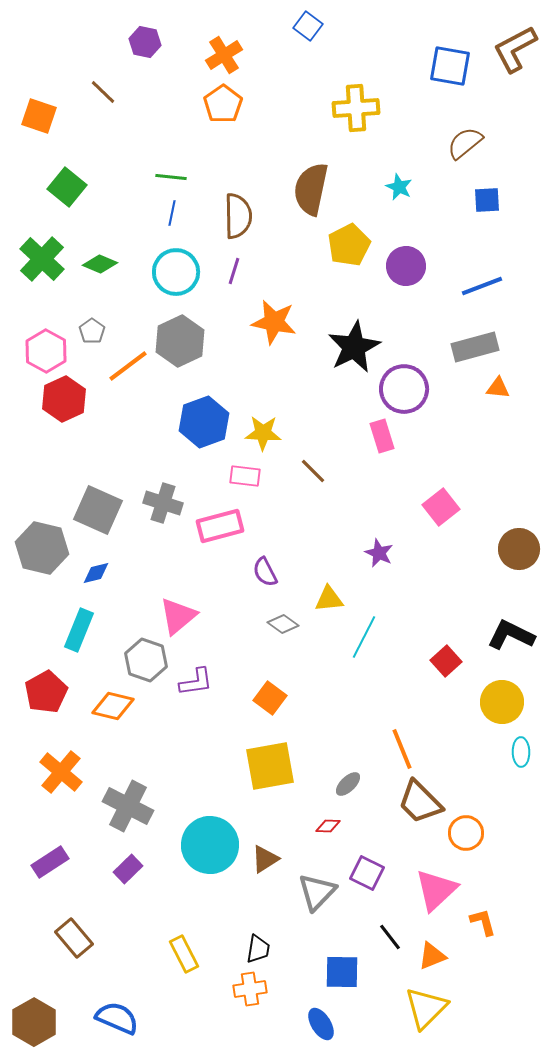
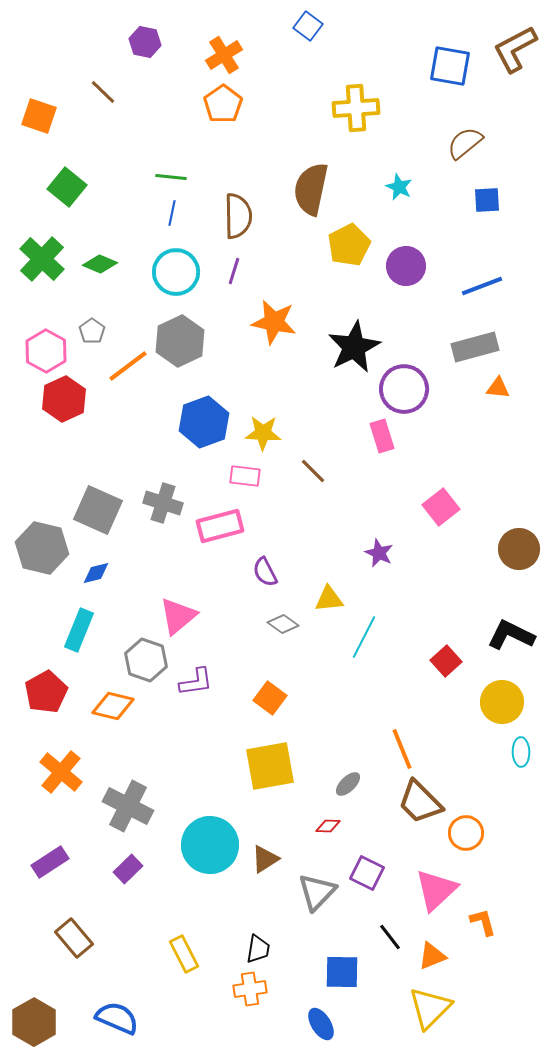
yellow triangle at (426, 1008): moved 4 px right
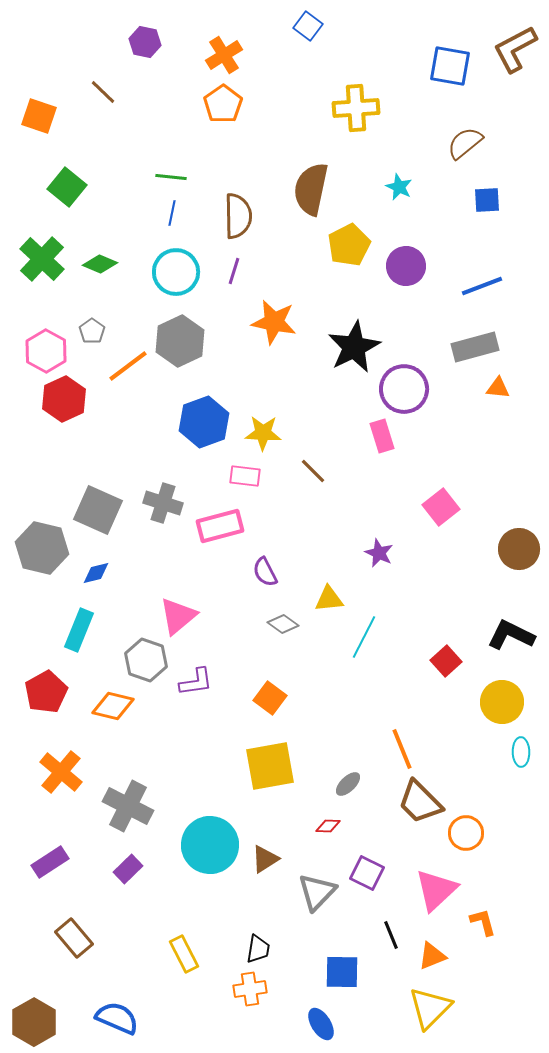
black line at (390, 937): moved 1 px right, 2 px up; rotated 16 degrees clockwise
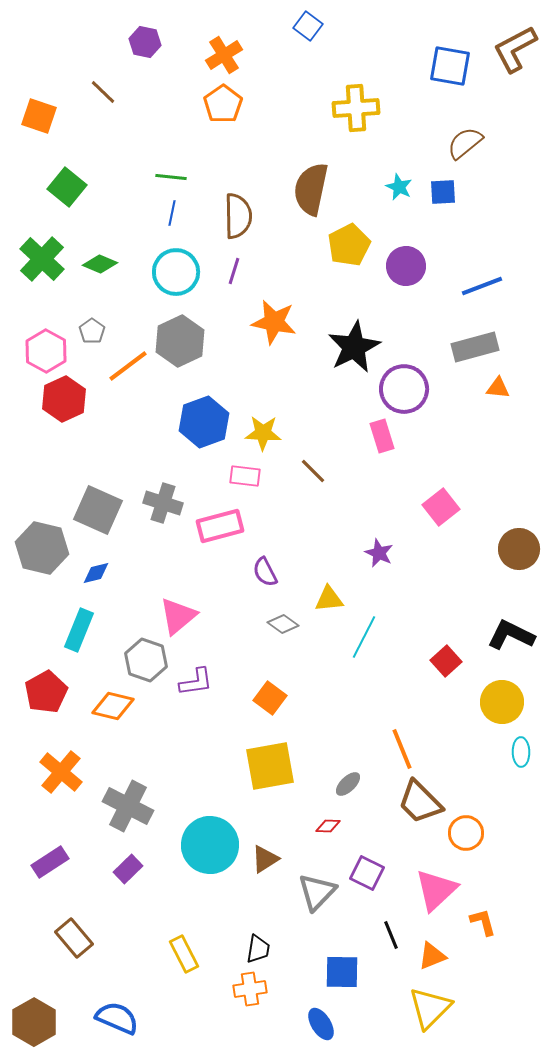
blue square at (487, 200): moved 44 px left, 8 px up
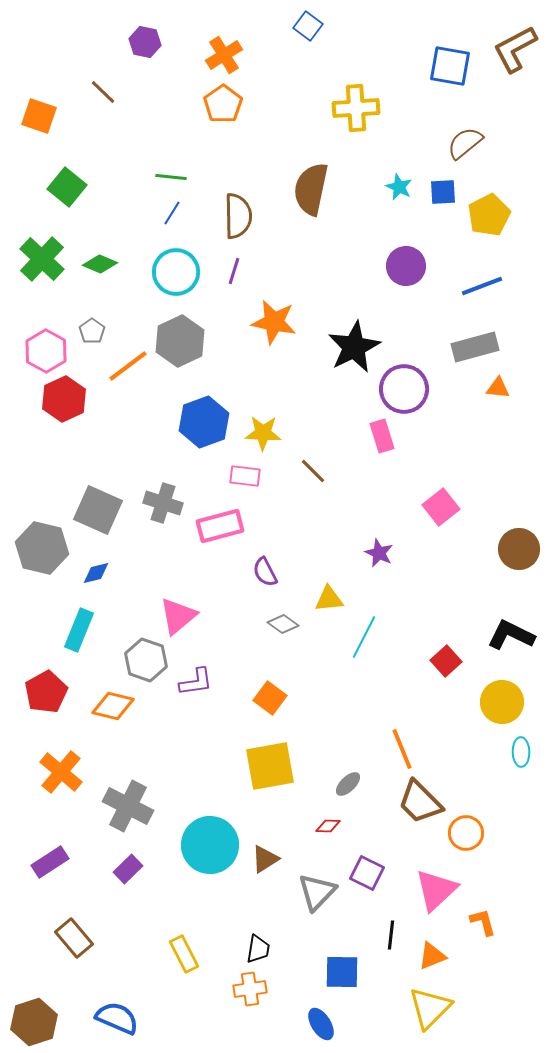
blue line at (172, 213): rotated 20 degrees clockwise
yellow pentagon at (349, 245): moved 140 px right, 30 px up
black line at (391, 935): rotated 28 degrees clockwise
brown hexagon at (34, 1022): rotated 12 degrees clockwise
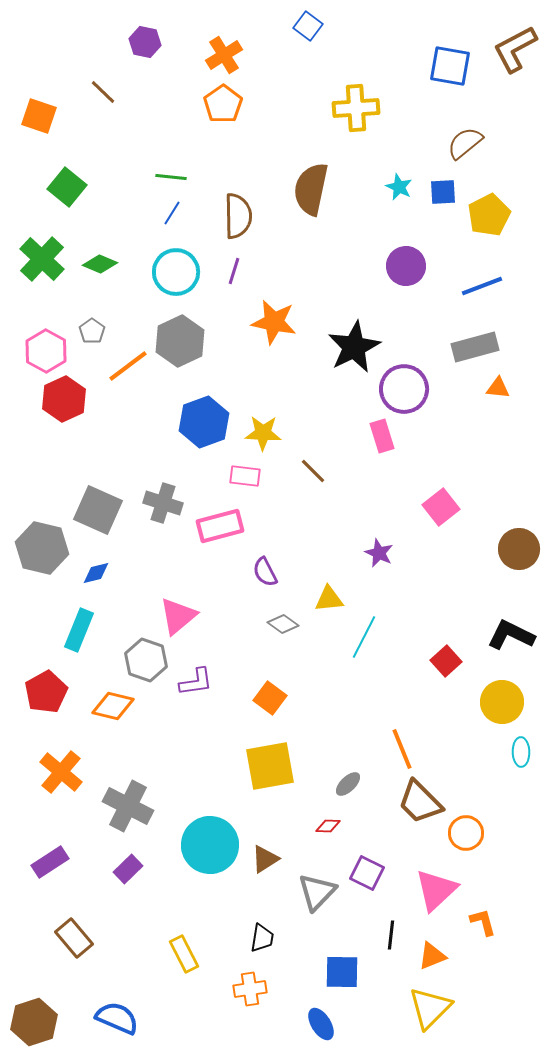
black trapezoid at (258, 949): moved 4 px right, 11 px up
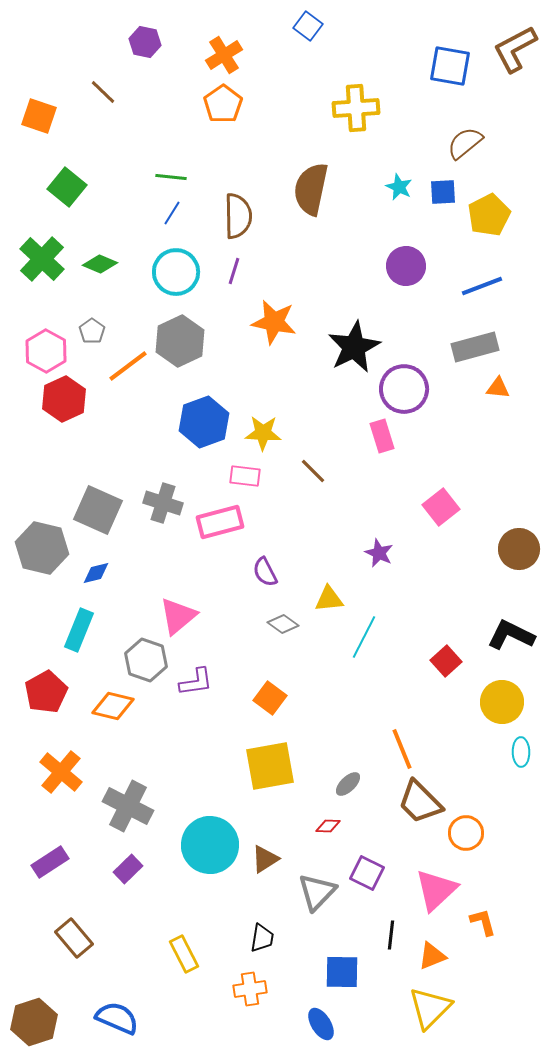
pink rectangle at (220, 526): moved 4 px up
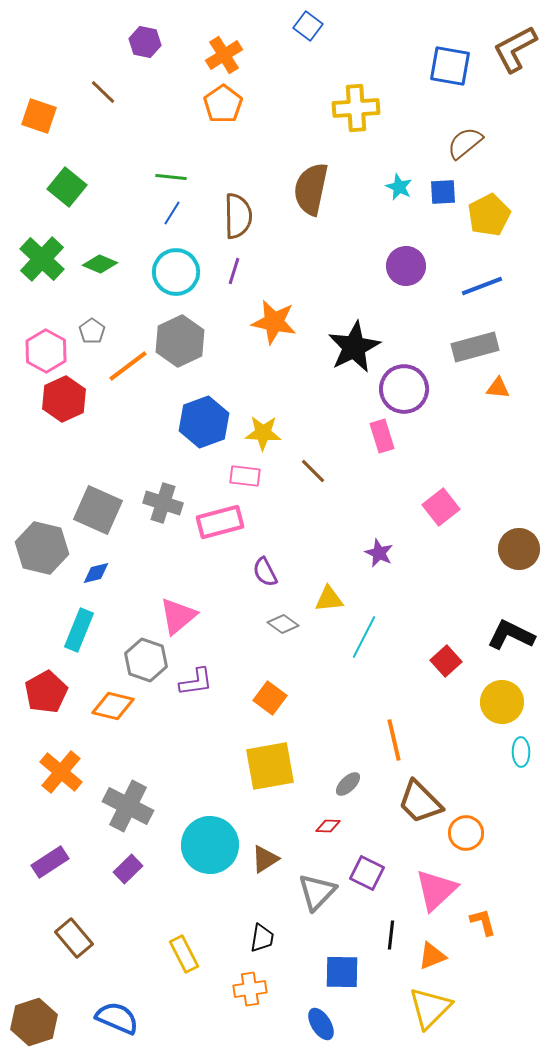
orange line at (402, 749): moved 8 px left, 9 px up; rotated 9 degrees clockwise
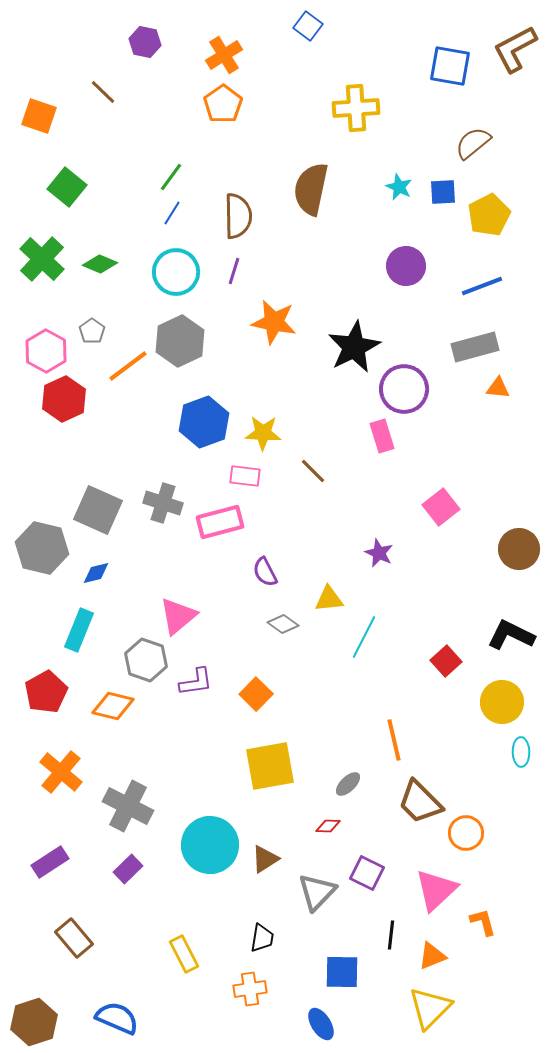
brown semicircle at (465, 143): moved 8 px right
green line at (171, 177): rotated 60 degrees counterclockwise
orange square at (270, 698): moved 14 px left, 4 px up; rotated 8 degrees clockwise
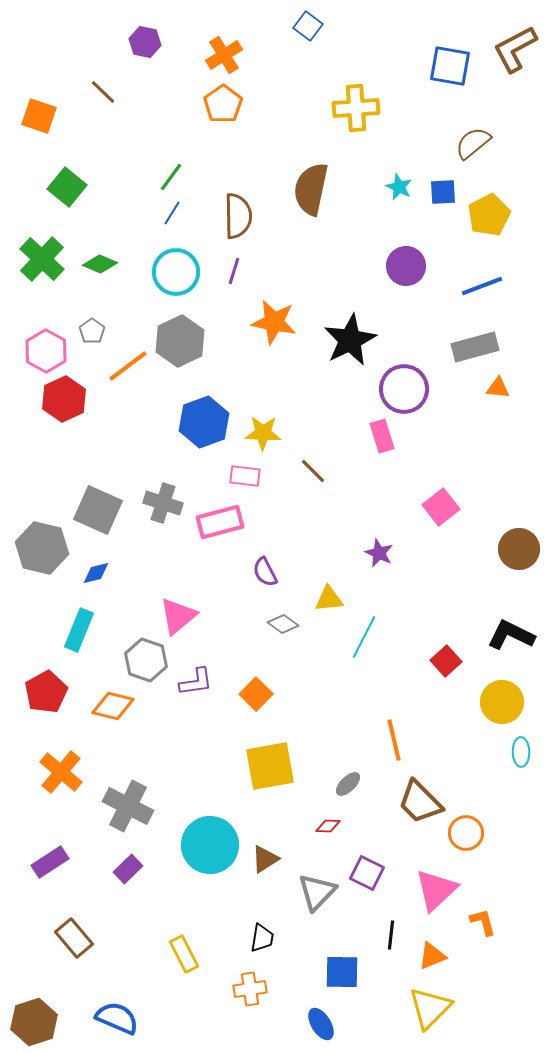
black star at (354, 347): moved 4 px left, 7 px up
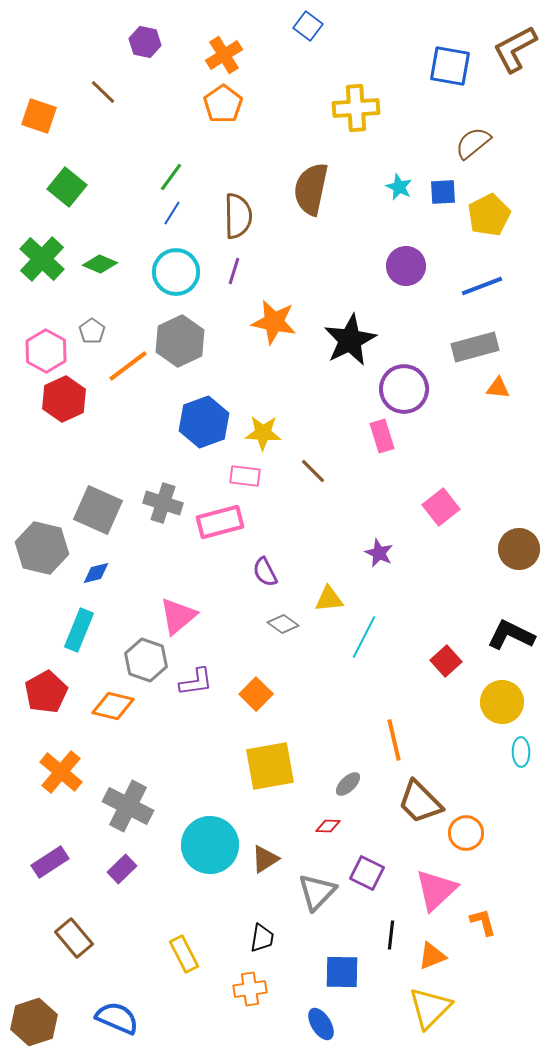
purple rectangle at (128, 869): moved 6 px left
